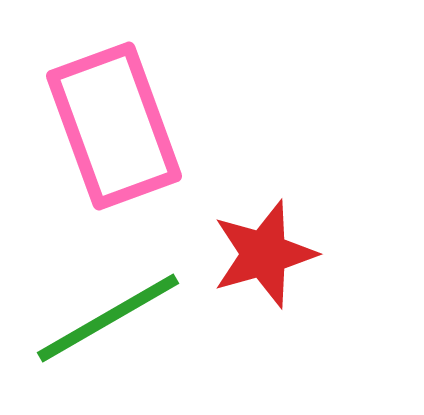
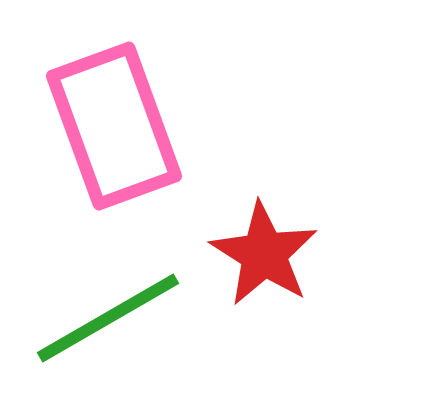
red star: rotated 24 degrees counterclockwise
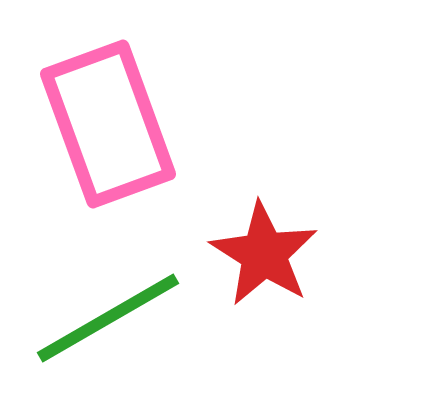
pink rectangle: moved 6 px left, 2 px up
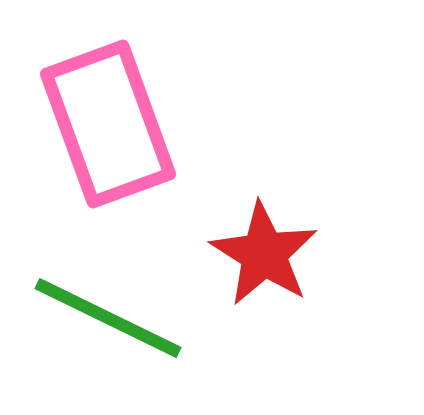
green line: rotated 56 degrees clockwise
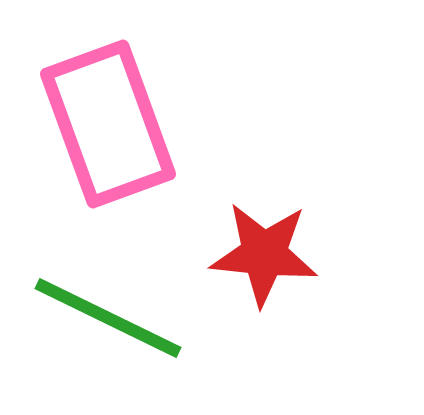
red star: rotated 26 degrees counterclockwise
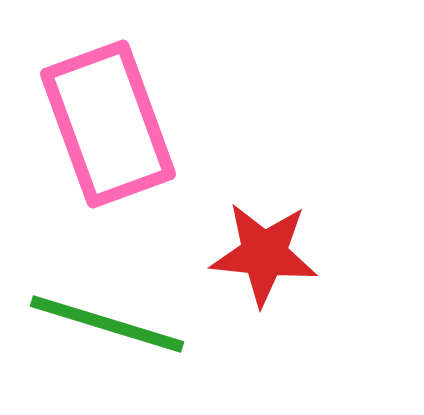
green line: moved 1 px left, 6 px down; rotated 9 degrees counterclockwise
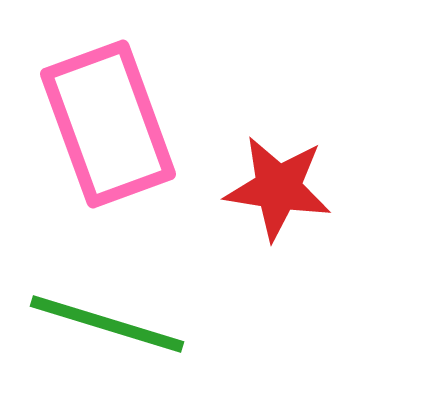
red star: moved 14 px right, 66 px up; rotated 3 degrees clockwise
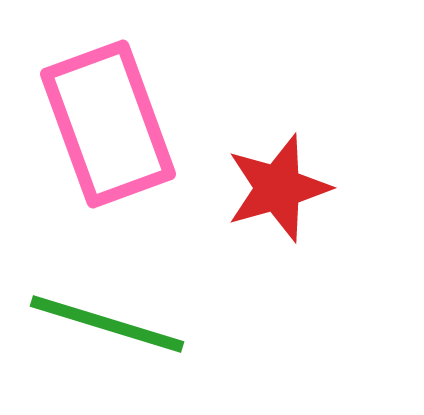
red star: rotated 25 degrees counterclockwise
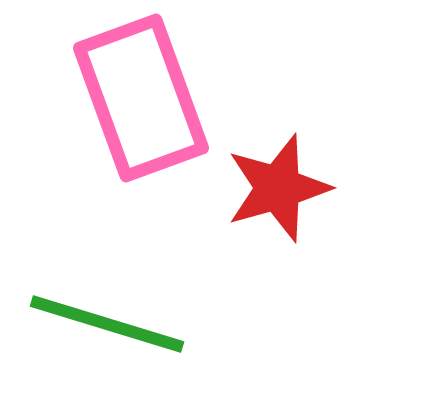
pink rectangle: moved 33 px right, 26 px up
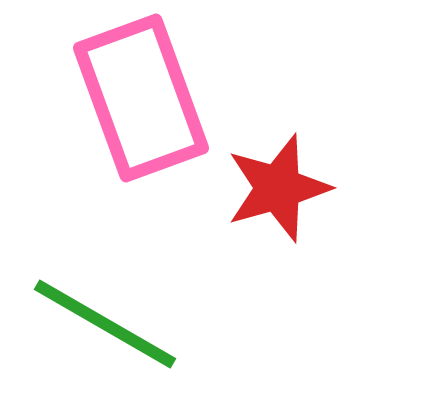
green line: moved 2 px left; rotated 13 degrees clockwise
